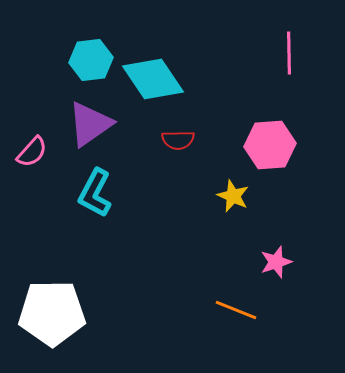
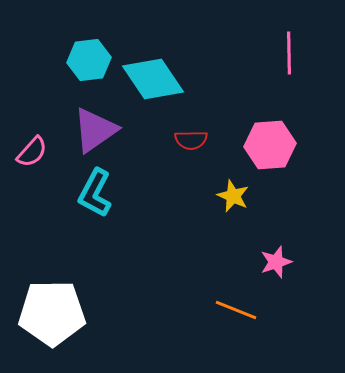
cyan hexagon: moved 2 px left
purple triangle: moved 5 px right, 6 px down
red semicircle: moved 13 px right
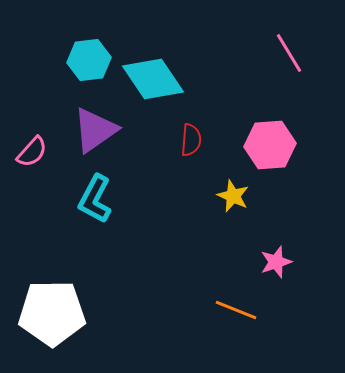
pink line: rotated 30 degrees counterclockwise
red semicircle: rotated 84 degrees counterclockwise
cyan L-shape: moved 6 px down
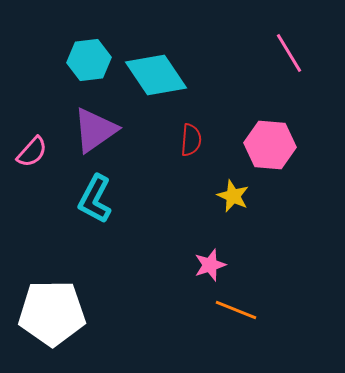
cyan diamond: moved 3 px right, 4 px up
pink hexagon: rotated 9 degrees clockwise
pink star: moved 66 px left, 3 px down
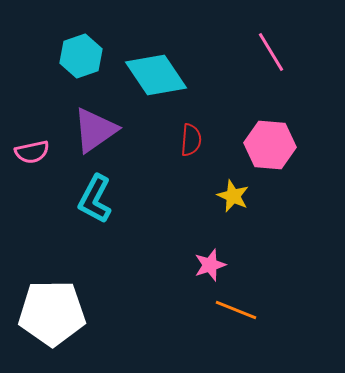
pink line: moved 18 px left, 1 px up
cyan hexagon: moved 8 px left, 4 px up; rotated 12 degrees counterclockwise
pink semicircle: rotated 36 degrees clockwise
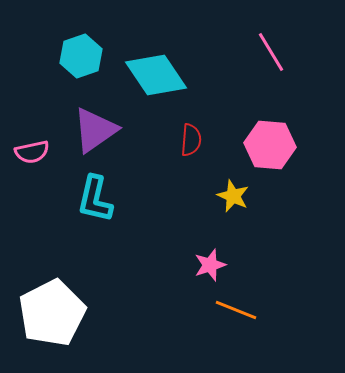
cyan L-shape: rotated 15 degrees counterclockwise
white pentagon: rotated 26 degrees counterclockwise
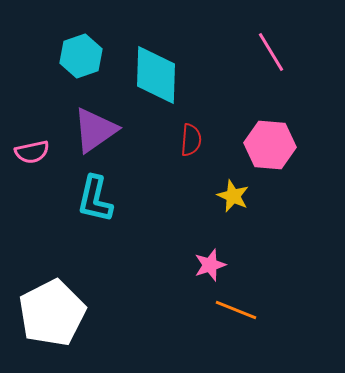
cyan diamond: rotated 36 degrees clockwise
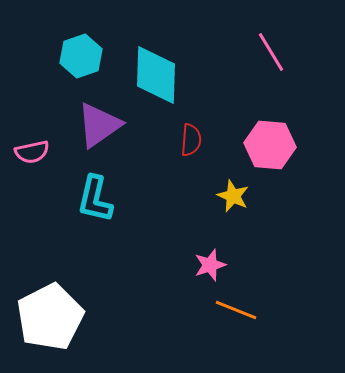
purple triangle: moved 4 px right, 5 px up
white pentagon: moved 2 px left, 4 px down
